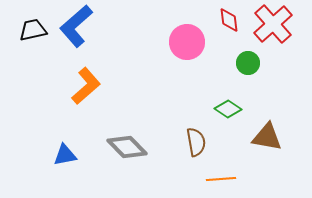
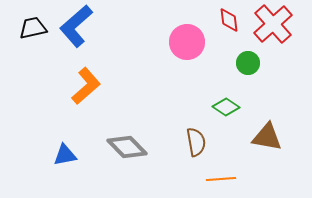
black trapezoid: moved 2 px up
green diamond: moved 2 px left, 2 px up
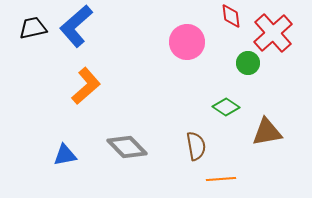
red diamond: moved 2 px right, 4 px up
red cross: moved 9 px down
brown triangle: moved 5 px up; rotated 20 degrees counterclockwise
brown semicircle: moved 4 px down
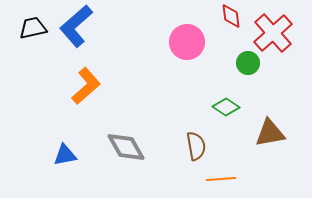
brown triangle: moved 3 px right, 1 px down
gray diamond: moved 1 px left; rotated 15 degrees clockwise
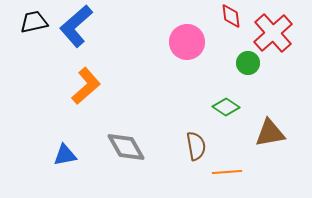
black trapezoid: moved 1 px right, 6 px up
orange line: moved 6 px right, 7 px up
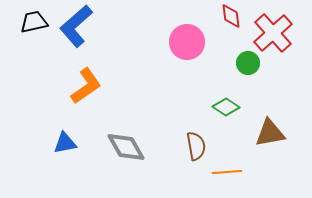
orange L-shape: rotated 6 degrees clockwise
blue triangle: moved 12 px up
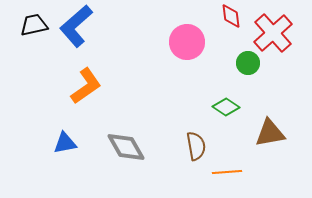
black trapezoid: moved 3 px down
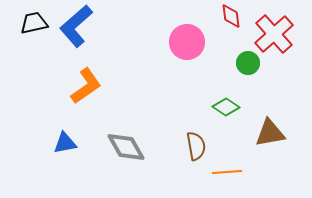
black trapezoid: moved 2 px up
red cross: moved 1 px right, 1 px down
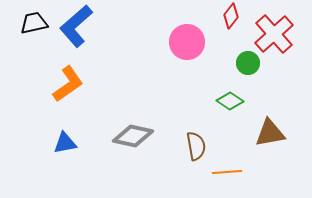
red diamond: rotated 45 degrees clockwise
orange L-shape: moved 18 px left, 2 px up
green diamond: moved 4 px right, 6 px up
gray diamond: moved 7 px right, 11 px up; rotated 48 degrees counterclockwise
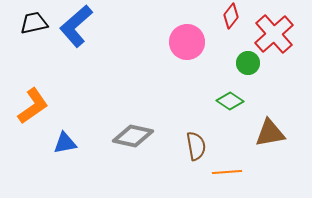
orange L-shape: moved 35 px left, 22 px down
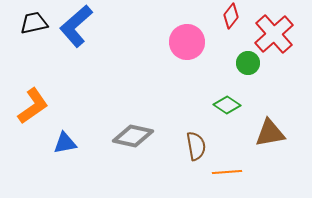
green diamond: moved 3 px left, 4 px down
